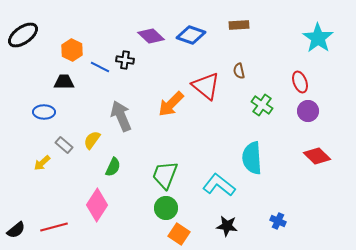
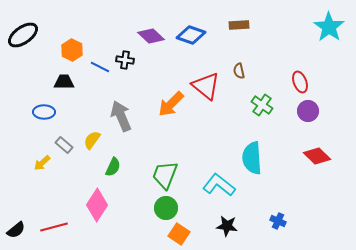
cyan star: moved 11 px right, 11 px up
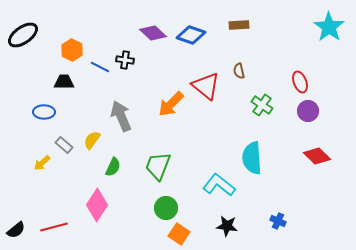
purple diamond: moved 2 px right, 3 px up
green trapezoid: moved 7 px left, 9 px up
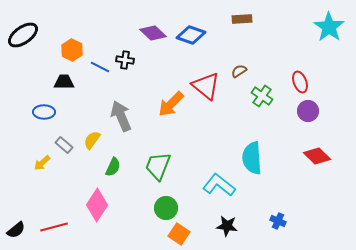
brown rectangle: moved 3 px right, 6 px up
brown semicircle: rotated 70 degrees clockwise
green cross: moved 9 px up
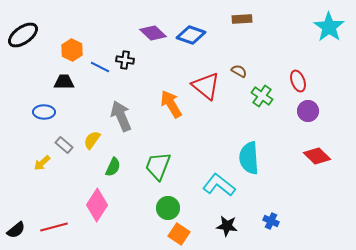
brown semicircle: rotated 63 degrees clockwise
red ellipse: moved 2 px left, 1 px up
orange arrow: rotated 104 degrees clockwise
cyan semicircle: moved 3 px left
green circle: moved 2 px right
blue cross: moved 7 px left
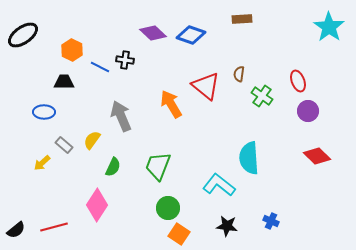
brown semicircle: moved 3 px down; rotated 112 degrees counterclockwise
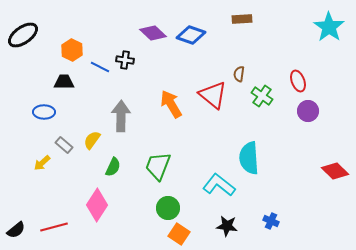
red triangle: moved 7 px right, 9 px down
gray arrow: rotated 24 degrees clockwise
red diamond: moved 18 px right, 15 px down
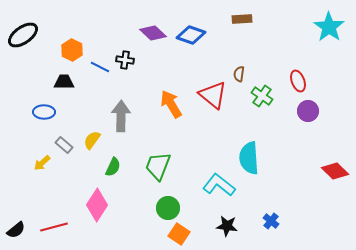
blue cross: rotated 14 degrees clockwise
